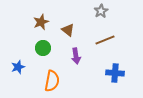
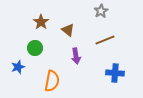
brown star: rotated 14 degrees counterclockwise
green circle: moved 8 px left
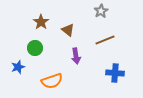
orange semicircle: rotated 60 degrees clockwise
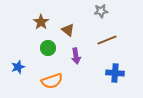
gray star: rotated 24 degrees clockwise
brown line: moved 2 px right
green circle: moved 13 px right
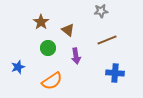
orange semicircle: rotated 15 degrees counterclockwise
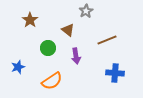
gray star: moved 15 px left; rotated 24 degrees counterclockwise
brown star: moved 11 px left, 2 px up
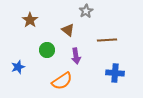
brown line: rotated 18 degrees clockwise
green circle: moved 1 px left, 2 px down
orange semicircle: moved 10 px right
